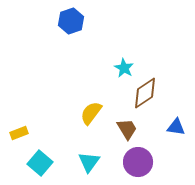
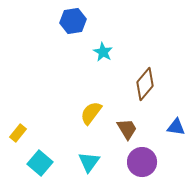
blue hexagon: moved 2 px right; rotated 10 degrees clockwise
cyan star: moved 21 px left, 16 px up
brown diamond: moved 9 px up; rotated 16 degrees counterclockwise
yellow rectangle: moved 1 px left; rotated 30 degrees counterclockwise
purple circle: moved 4 px right
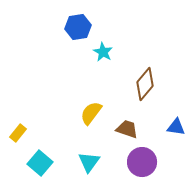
blue hexagon: moved 5 px right, 6 px down
brown trapezoid: rotated 40 degrees counterclockwise
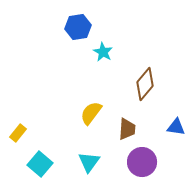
brown trapezoid: rotated 75 degrees clockwise
cyan square: moved 1 px down
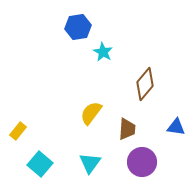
yellow rectangle: moved 2 px up
cyan triangle: moved 1 px right, 1 px down
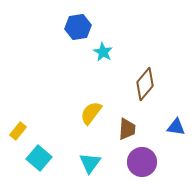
cyan square: moved 1 px left, 6 px up
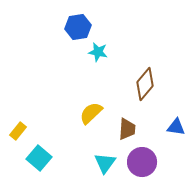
cyan star: moved 5 px left; rotated 18 degrees counterclockwise
yellow semicircle: rotated 10 degrees clockwise
cyan triangle: moved 15 px right
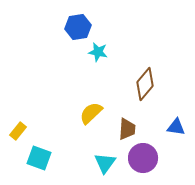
cyan square: rotated 20 degrees counterclockwise
purple circle: moved 1 px right, 4 px up
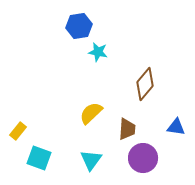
blue hexagon: moved 1 px right, 1 px up
cyan triangle: moved 14 px left, 3 px up
